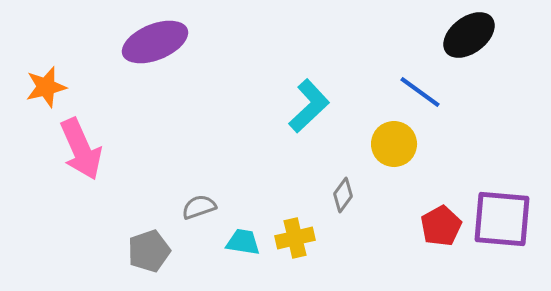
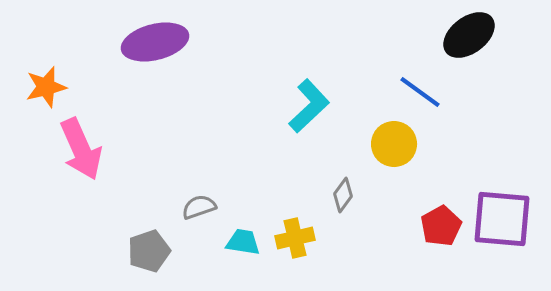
purple ellipse: rotated 8 degrees clockwise
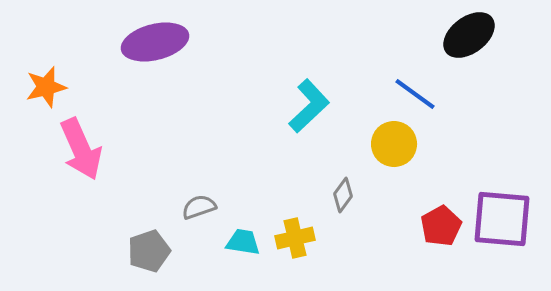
blue line: moved 5 px left, 2 px down
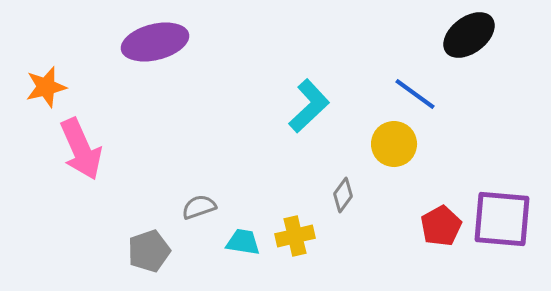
yellow cross: moved 2 px up
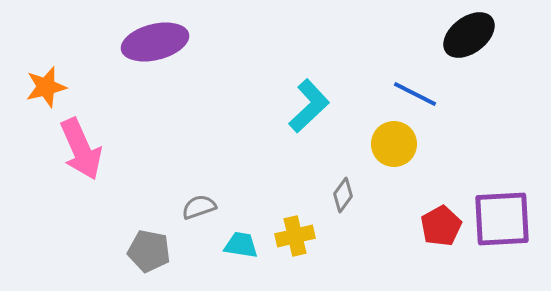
blue line: rotated 9 degrees counterclockwise
purple square: rotated 8 degrees counterclockwise
cyan trapezoid: moved 2 px left, 3 px down
gray pentagon: rotated 30 degrees clockwise
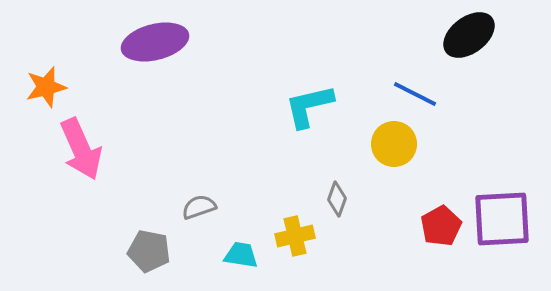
cyan L-shape: rotated 150 degrees counterclockwise
gray diamond: moved 6 px left, 4 px down; rotated 16 degrees counterclockwise
cyan trapezoid: moved 10 px down
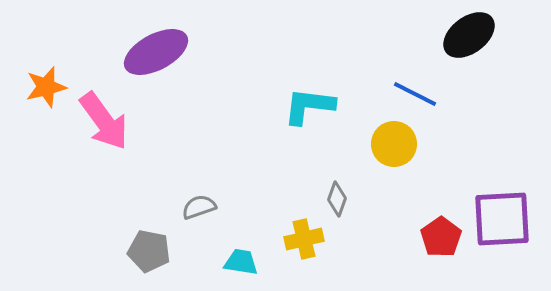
purple ellipse: moved 1 px right, 10 px down; rotated 14 degrees counterclockwise
cyan L-shape: rotated 20 degrees clockwise
pink arrow: moved 23 px right, 28 px up; rotated 12 degrees counterclockwise
red pentagon: moved 11 px down; rotated 6 degrees counterclockwise
yellow cross: moved 9 px right, 3 px down
cyan trapezoid: moved 7 px down
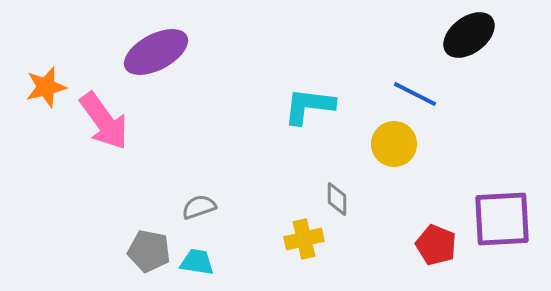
gray diamond: rotated 20 degrees counterclockwise
red pentagon: moved 5 px left, 8 px down; rotated 15 degrees counterclockwise
cyan trapezoid: moved 44 px left
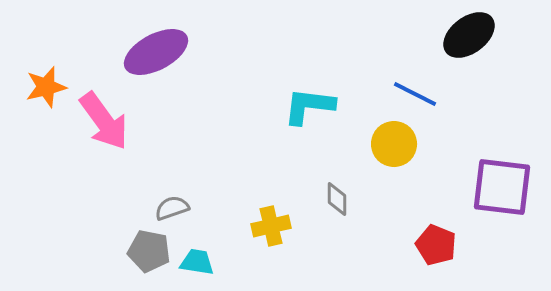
gray semicircle: moved 27 px left, 1 px down
purple square: moved 32 px up; rotated 10 degrees clockwise
yellow cross: moved 33 px left, 13 px up
